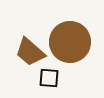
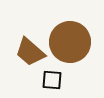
black square: moved 3 px right, 2 px down
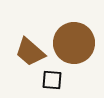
brown circle: moved 4 px right, 1 px down
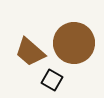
black square: rotated 25 degrees clockwise
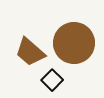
black square: rotated 15 degrees clockwise
